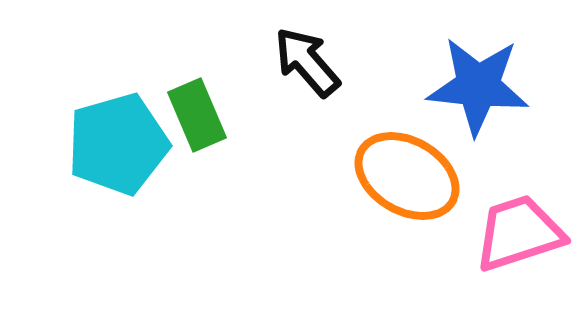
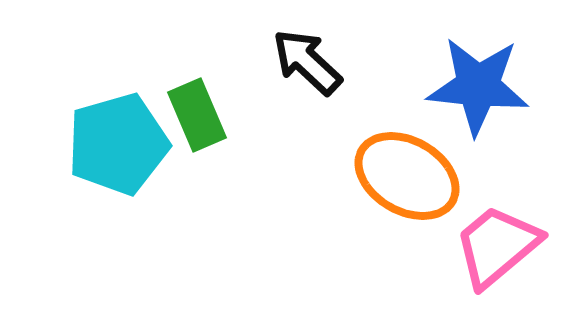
black arrow: rotated 6 degrees counterclockwise
pink trapezoid: moved 22 px left, 13 px down; rotated 22 degrees counterclockwise
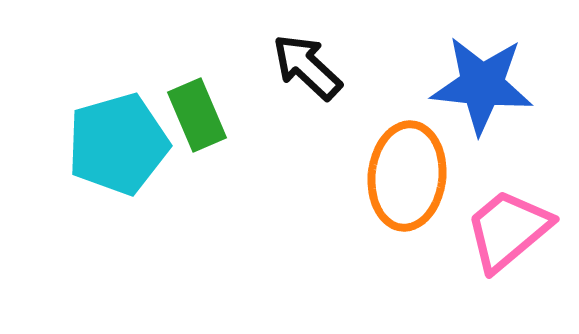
black arrow: moved 5 px down
blue star: moved 4 px right, 1 px up
orange ellipse: rotated 66 degrees clockwise
pink trapezoid: moved 11 px right, 16 px up
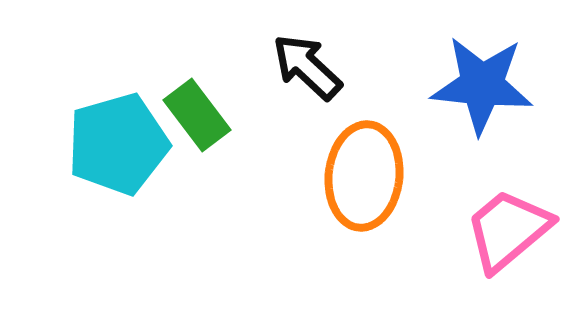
green rectangle: rotated 14 degrees counterclockwise
orange ellipse: moved 43 px left
